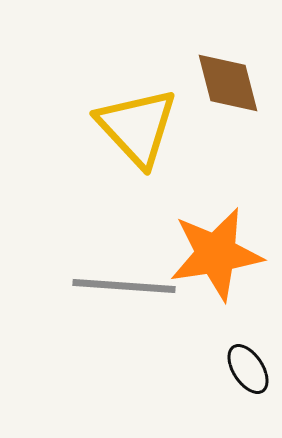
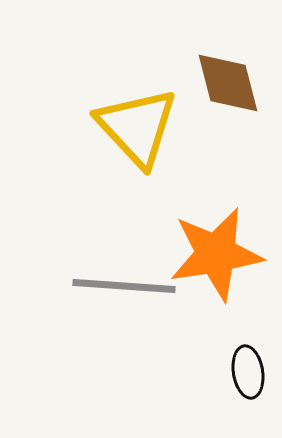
black ellipse: moved 3 px down; rotated 24 degrees clockwise
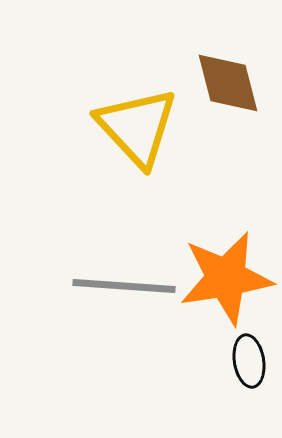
orange star: moved 10 px right, 24 px down
black ellipse: moved 1 px right, 11 px up
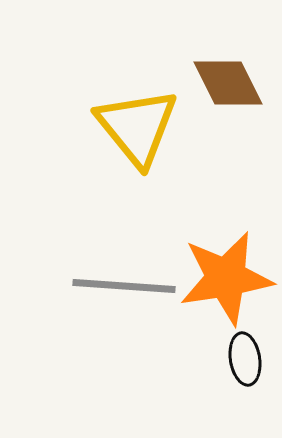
brown diamond: rotated 12 degrees counterclockwise
yellow triangle: rotated 4 degrees clockwise
black ellipse: moved 4 px left, 2 px up
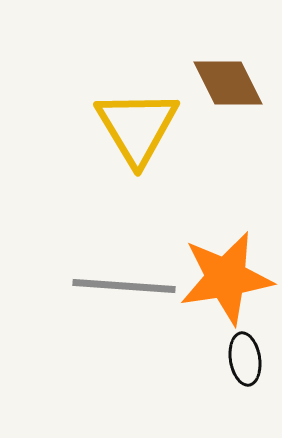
yellow triangle: rotated 8 degrees clockwise
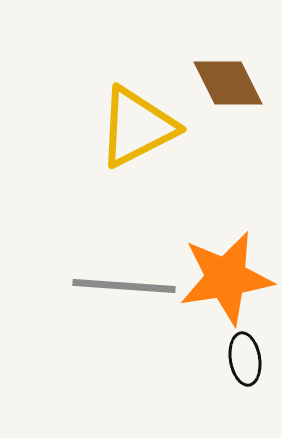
yellow triangle: rotated 34 degrees clockwise
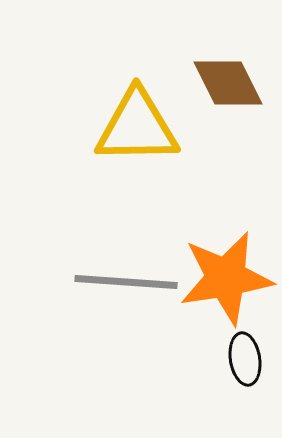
yellow triangle: rotated 26 degrees clockwise
gray line: moved 2 px right, 4 px up
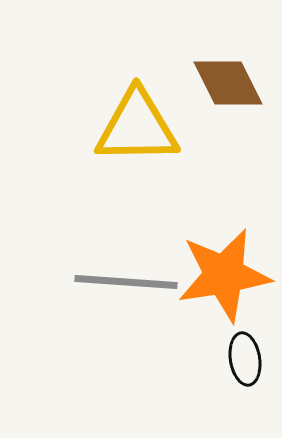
orange star: moved 2 px left, 3 px up
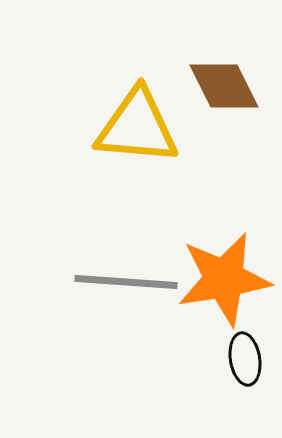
brown diamond: moved 4 px left, 3 px down
yellow triangle: rotated 6 degrees clockwise
orange star: moved 4 px down
